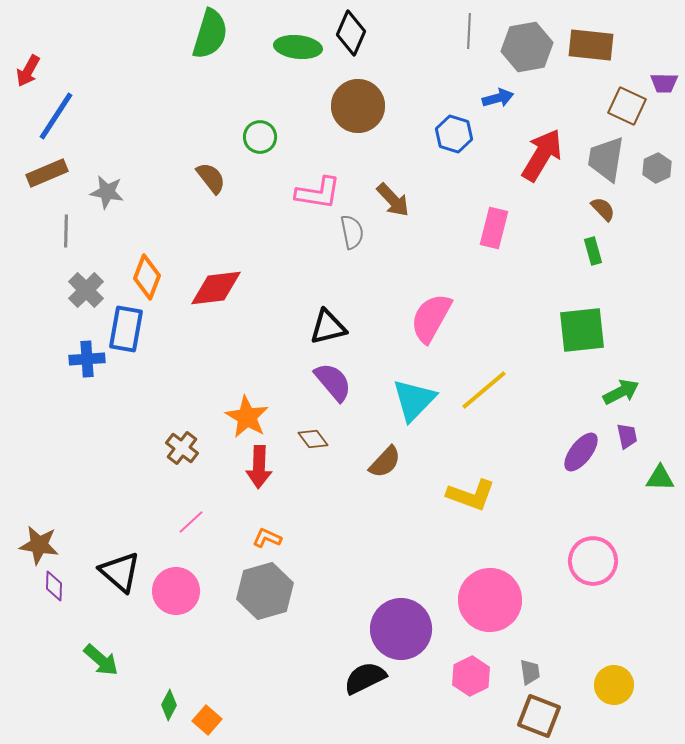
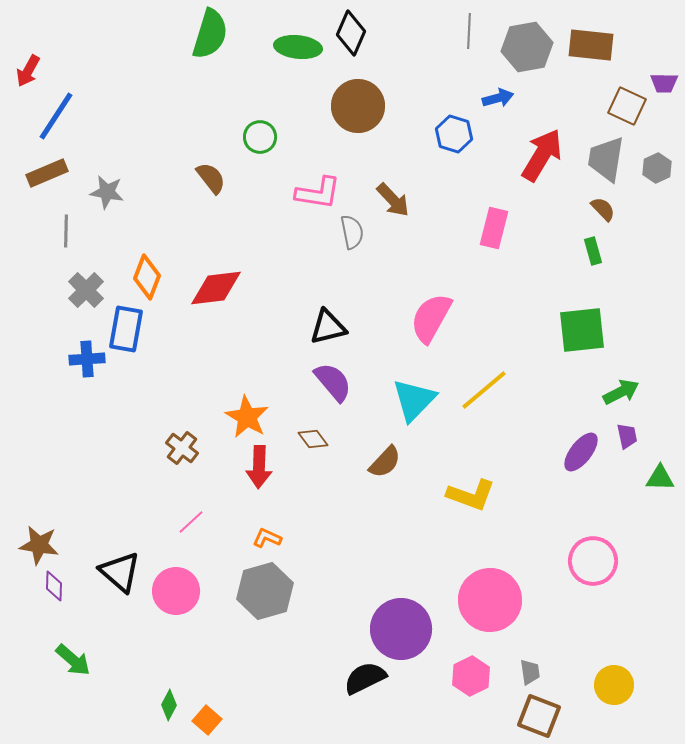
green arrow at (101, 660): moved 28 px left
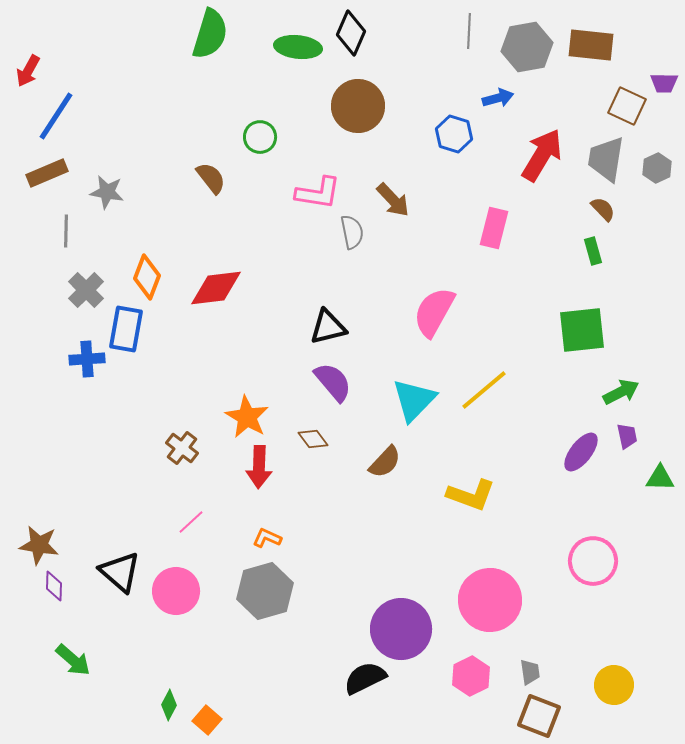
pink semicircle at (431, 318): moved 3 px right, 6 px up
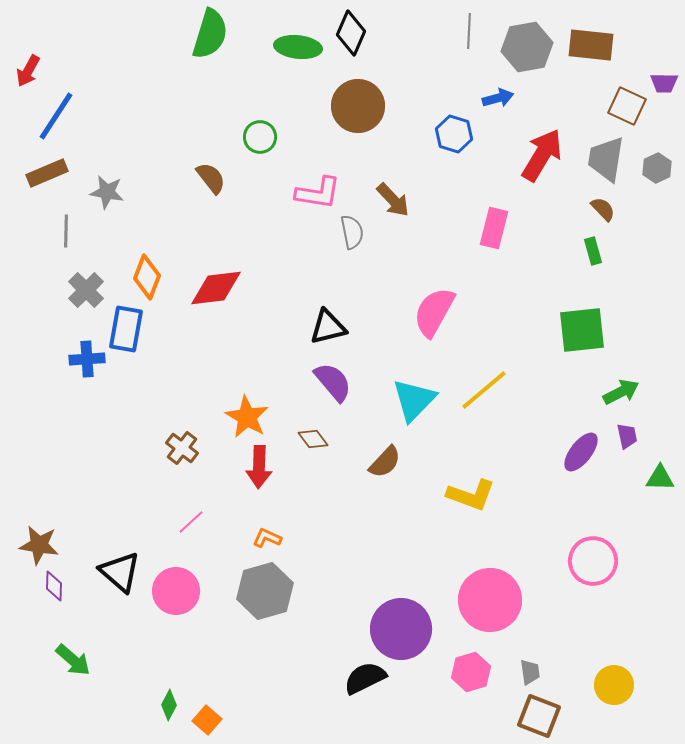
pink hexagon at (471, 676): moved 4 px up; rotated 9 degrees clockwise
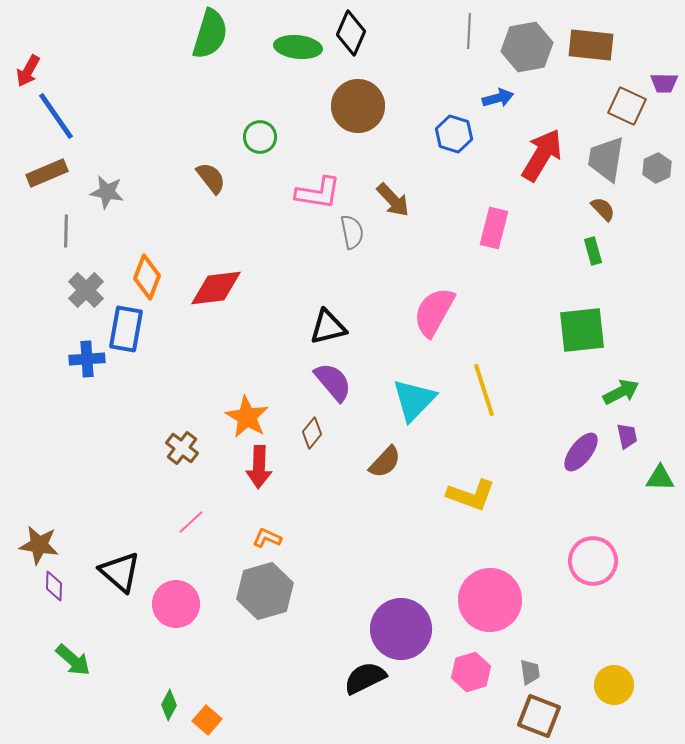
blue line at (56, 116): rotated 68 degrees counterclockwise
yellow line at (484, 390): rotated 68 degrees counterclockwise
brown diamond at (313, 439): moved 1 px left, 6 px up; rotated 76 degrees clockwise
pink circle at (176, 591): moved 13 px down
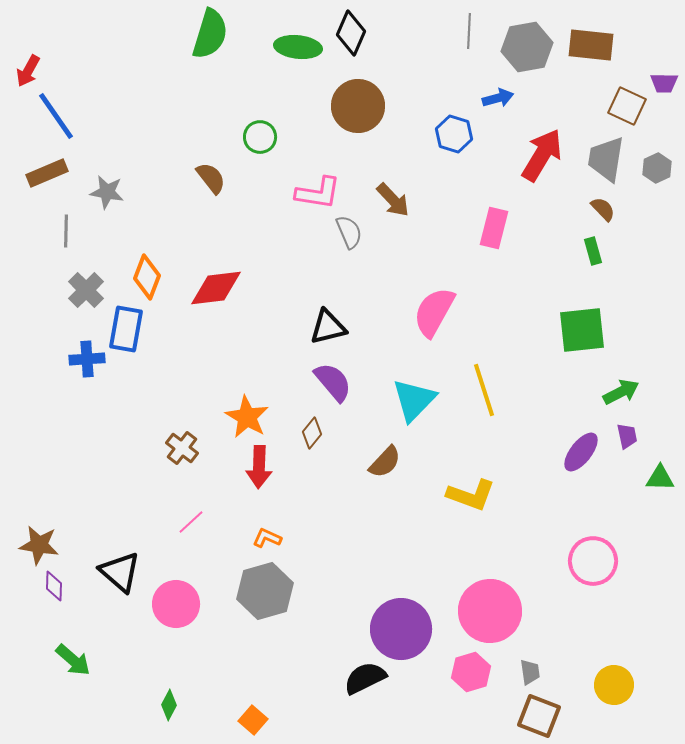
gray semicircle at (352, 232): moved 3 px left; rotated 12 degrees counterclockwise
pink circle at (490, 600): moved 11 px down
orange square at (207, 720): moved 46 px right
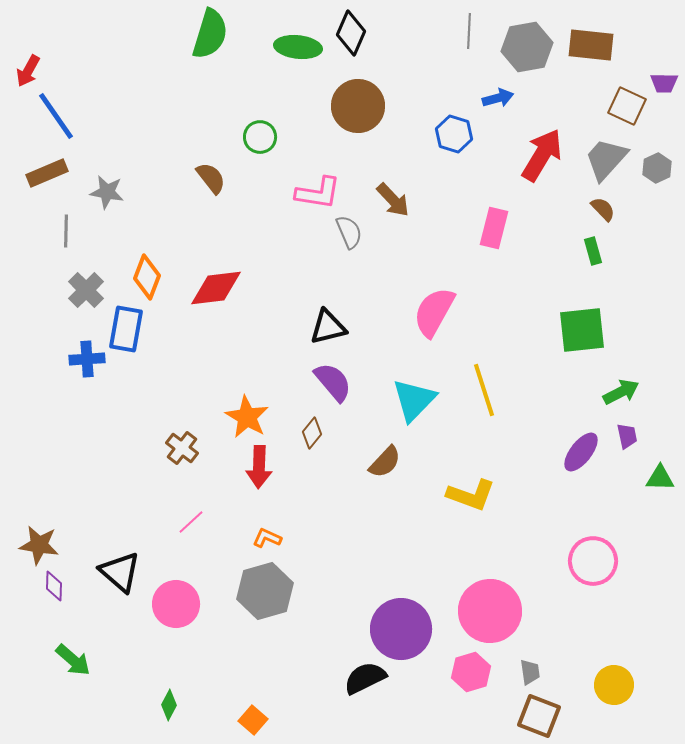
gray trapezoid at (606, 159): rotated 33 degrees clockwise
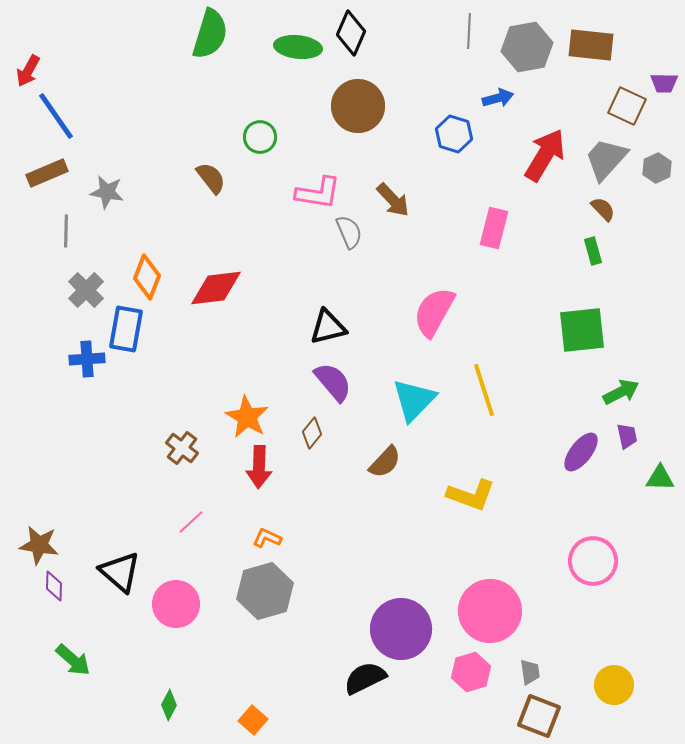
red arrow at (542, 155): moved 3 px right
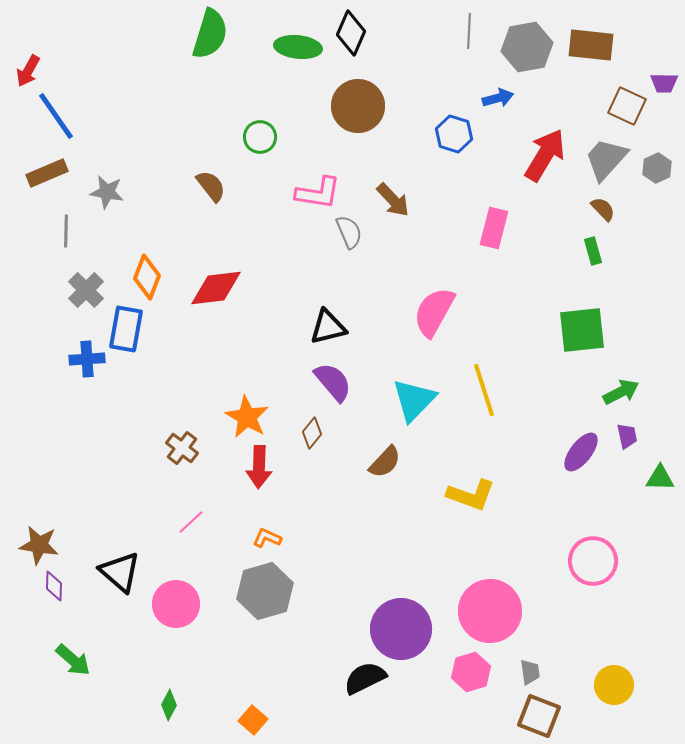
brown semicircle at (211, 178): moved 8 px down
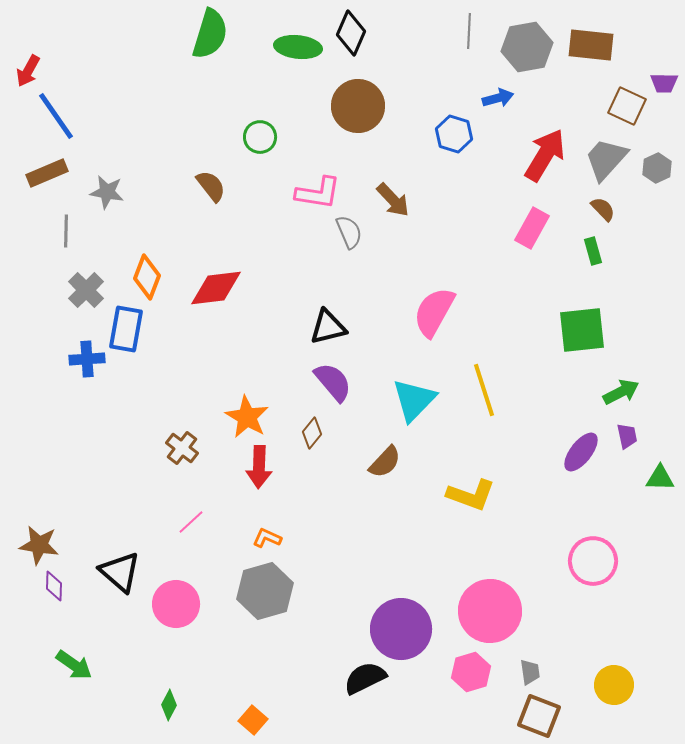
pink rectangle at (494, 228): moved 38 px right; rotated 15 degrees clockwise
green arrow at (73, 660): moved 1 px right, 5 px down; rotated 6 degrees counterclockwise
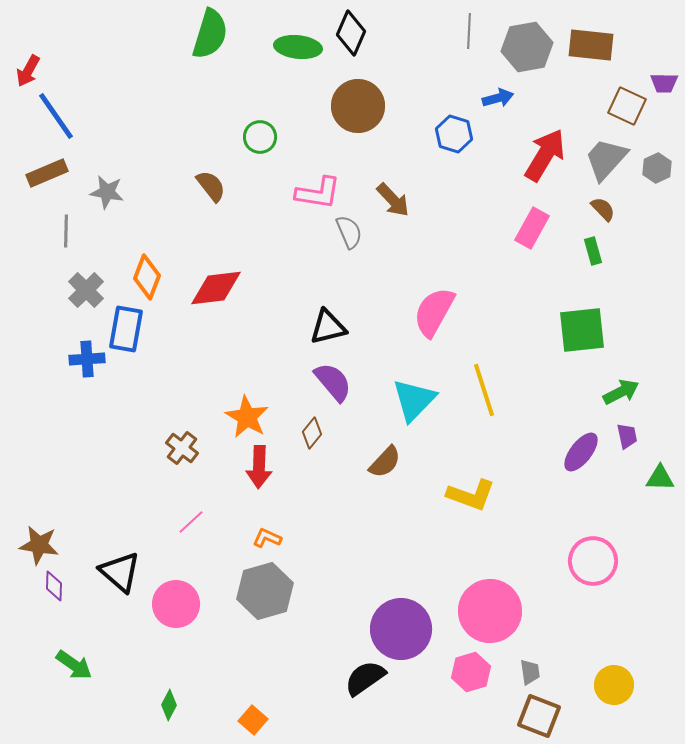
black semicircle at (365, 678): rotated 9 degrees counterclockwise
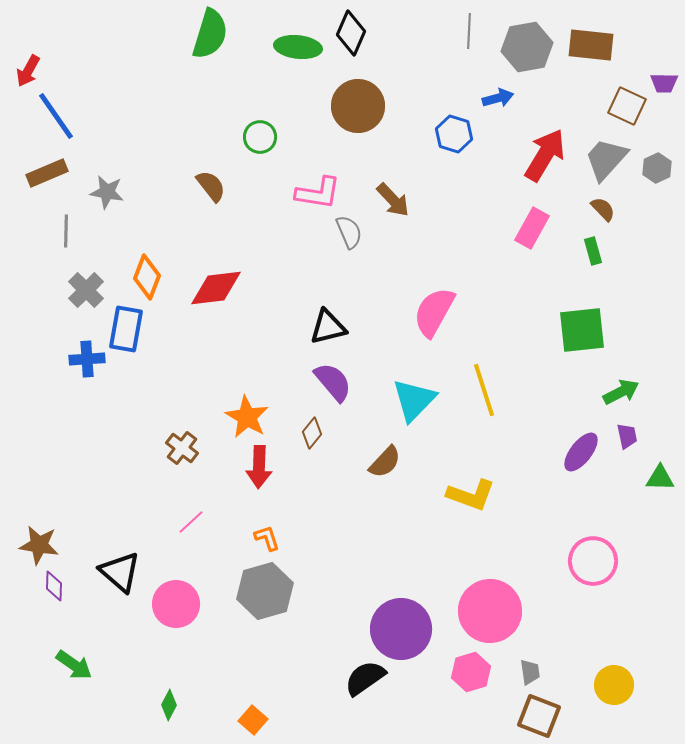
orange L-shape at (267, 538): rotated 48 degrees clockwise
